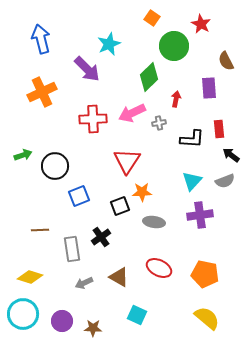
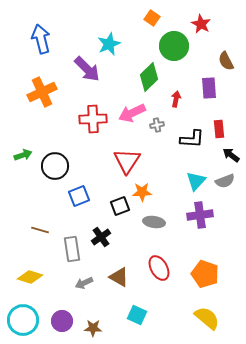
gray cross: moved 2 px left, 2 px down
cyan triangle: moved 4 px right
brown line: rotated 18 degrees clockwise
red ellipse: rotated 35 degrees clockwise
orange pentagon: rotated 8 degrees clockwise
cyan circle: moved 6 px down
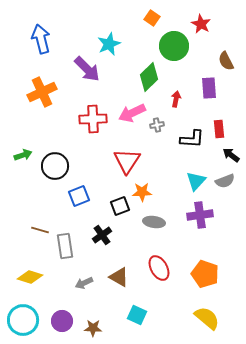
black cross: moved 1 px right, 2 px up
gray rectangle: moved 7 px left, 3 px up
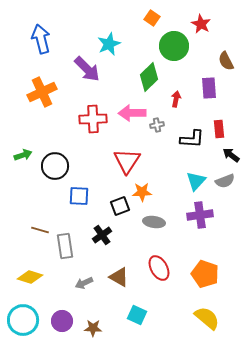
pink arrow: rotated 24 degrees clockwise
blue square: rotated 25 degrees clockwise
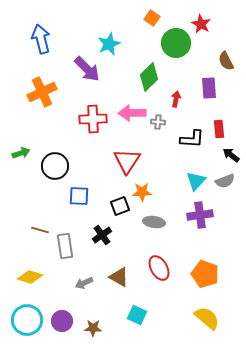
green circle: moved 2 px right, 3 px up
gray cross: moved 1 px right, 3 px up; rotated 16 degrees clockwise
green arrow: moved 2 px left, 2 px up
cyan circle: moved 4 px right
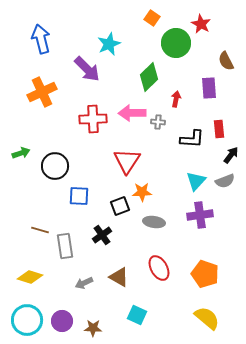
black arrow: rotated 90 degrees clockwise
